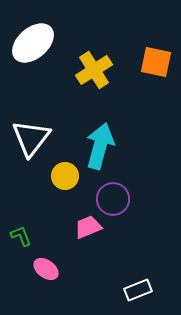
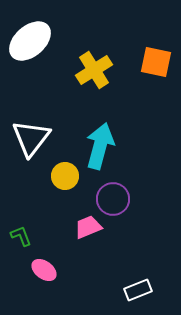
white ellipse: moved 3 px left, 2 px up
pink ellipse: moved 2 px left, 1 px down
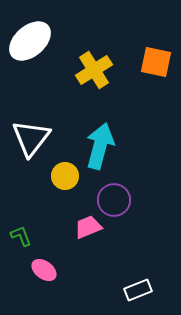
purple circle: moved 1 px right, 1 px down
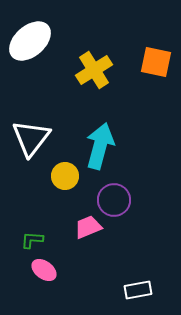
green L-shape: moved 11 px right, 4 px down; rotated 65 degrees counterclockwise
white rectangle: rotated 12 degrees clockwise
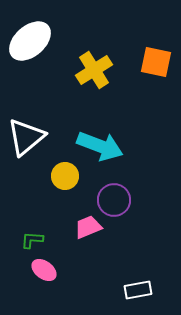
white triangle: moved 5 px left, 1 px up; rotated 12 degrees clockwise
cyan arrow: rotated 96 degrees clockwise
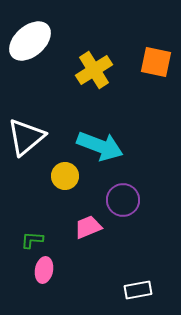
purple circle: moved 9 px right
pink ellipse: rotated 65 degrees clockwise
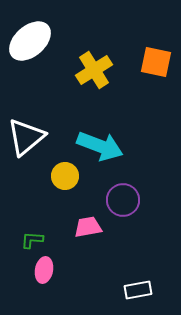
pink trapezoid: rotated 12 degrees clockwise
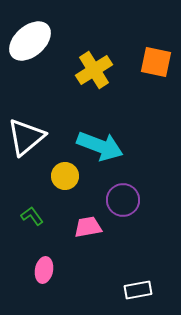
green L-shape: moved 24 px up; rotated 50 degrees clockwise
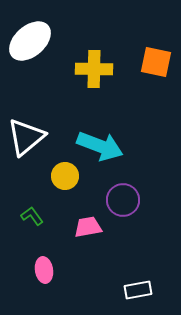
yellow cross: moved 1 px up; rotated 33 degrees clockwise
pink ellipse: rotated 20 degrees counterclockwise
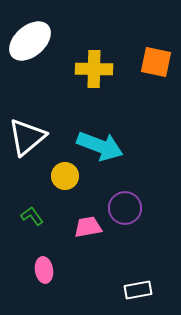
white triangle: moved 1 px right
purple circle: moved 2 px right, 8 px down
